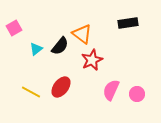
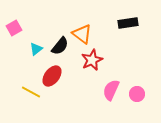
red ellipse: moved 9 px left, 11 px up
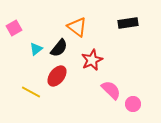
orange triangle: moved 5 px left, 7 px up
black semicircle: moved 1 px left, 2 px down
red ellipse: moved 5 px right
pink semicircle: rotated 110 degrees clockwise
pink circle: moved 4 px left, 10 px down
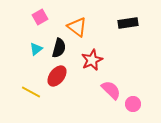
pink square: moved 26 px right, 11 px up
black semicircle: rotated 24 degrees counterclockwise
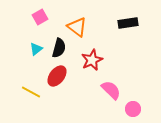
pink circle: moved 5 px down
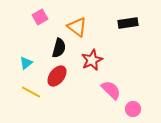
cyan triangle: moved 10 px left, 14 px down
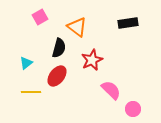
yellow line: rotated 30 degrees counterclockwise
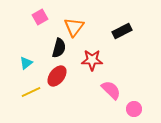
black rectangle: moved 6 px left, 8 px down; rotated 18 degrees counterclockwise
orange triangle: moved 3 px left; rotated 30 degrees clockwise
red star: rotated 25 degrees clockwise
yellow line: rotated 24 degrees counterclockwise
pink circle: moved 1 px right
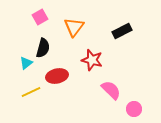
black semicircle: moved 16 px left
red star: rotated 15 degrees clockwise
red ellipse: rotated 40 degrees clockwise
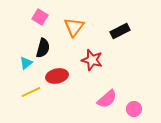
pink square: rotated 28 degrees counterclockwise
black rectangle: moved 2 px left
pink semicircle: moved 4 px left, 9 px down; rotated 95 degrees clockwise
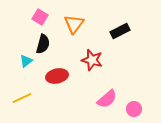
orange triangle: moved 3 px up
black semicircle: moved 4 px up
cyan triangle: moved 2 px up
yellow line: moved 9 px left, 6 px down
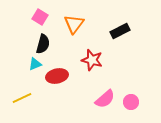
cyan triangle: moved 9 px right, 3 px down; rotated 16 degrees clockwise
pink semicircle: moved 2 px left
pink circle: moved 3 px left, 7 px up
